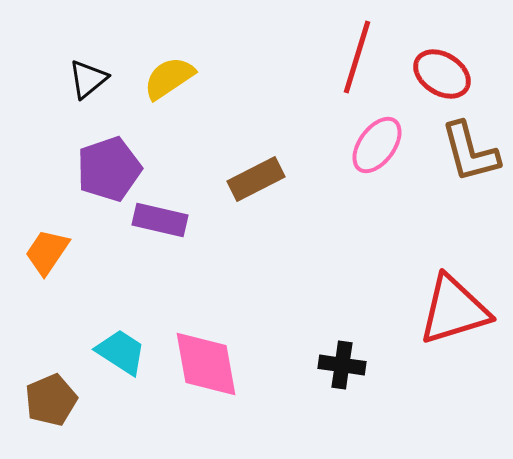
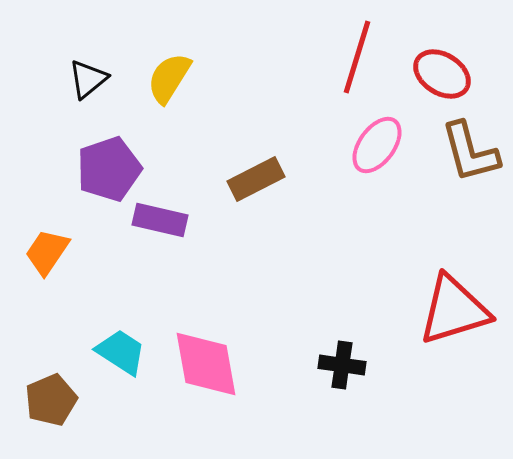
yellow semicircle: rotated 24 degrees counterclockwise
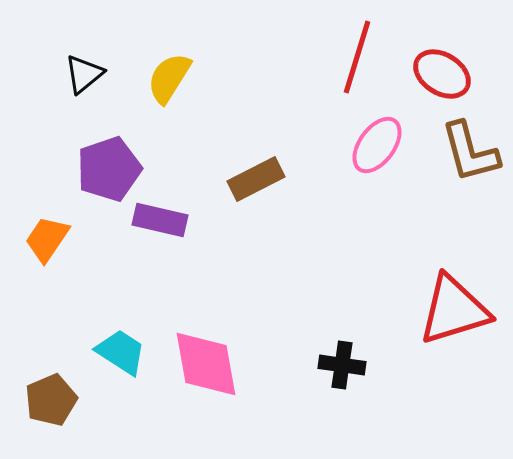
black triangle: moved 4 px left, 5 px up
orange trapezoid: moved 13 px up
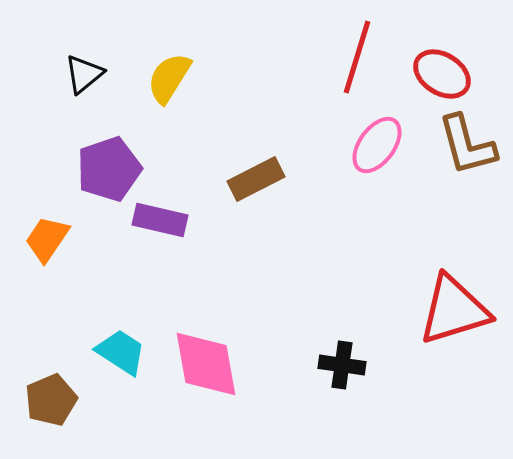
brown L-shape: moved 3 px left, 7 px up
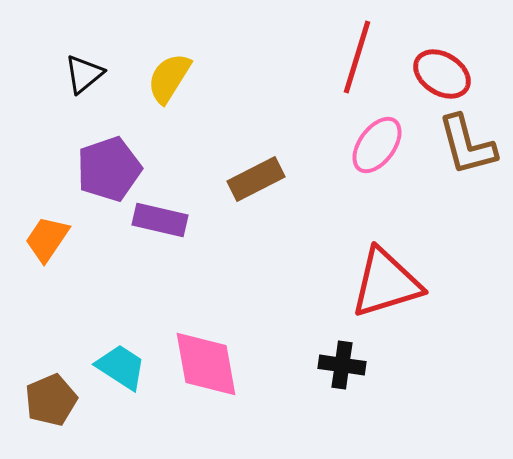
red triangle: moved 68 px left, 27 px up
cyan trapezoid: moved 15 px down
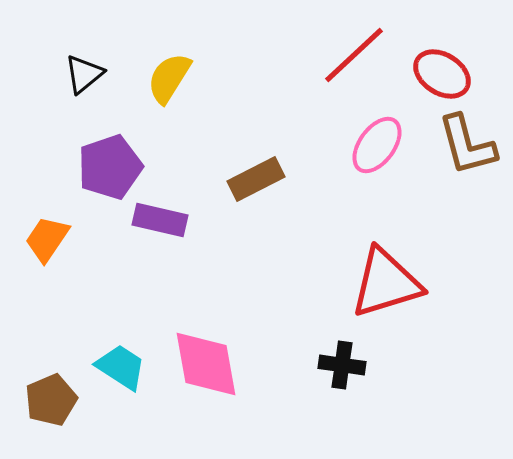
red line: moved 3 px left, 2 px up; rotated 30 degrees clockwise
purple pentagon: moved 1 px right, 2 px up
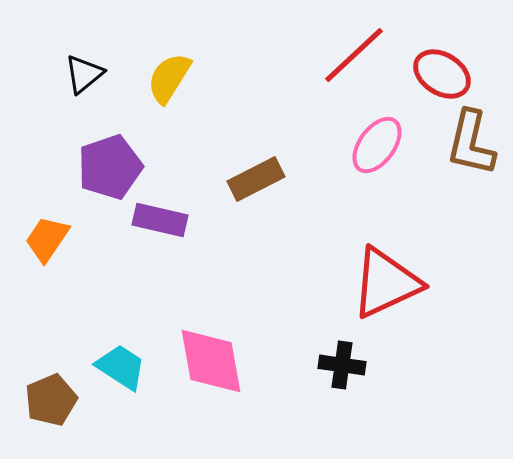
brown L-shape: moved 4 px right, 2 px up; rotated 28 degrees clockwise
red triangle: rotated 8 degrees counterclockwise
pink diamond: moved 5 px right, 3 px up
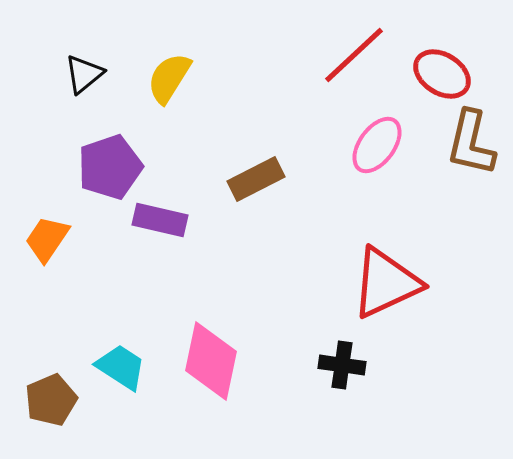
pink diamond: rotated 22 degrees clockwise
